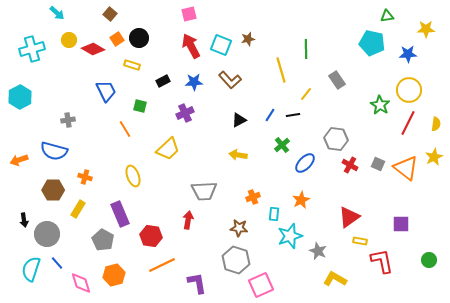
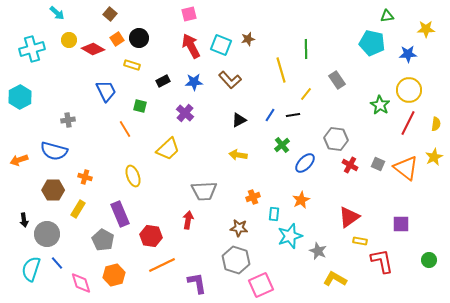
purple cross at (185, 113): rotated 24 degrees counterclockwise
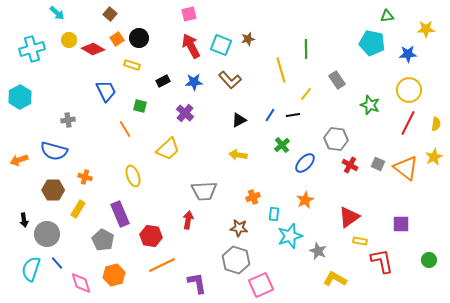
green star at (380, 105): moved 10 px left; rotated 12 degrees counterclockwise
orange star at (301, 200): moved 4 px right
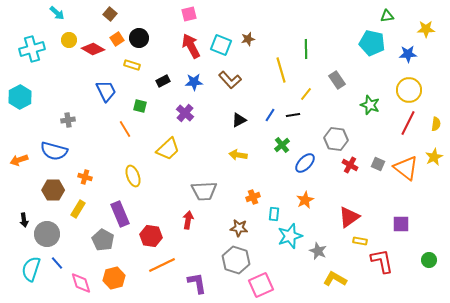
orange hexagon at (114, 275): moved 3 px down
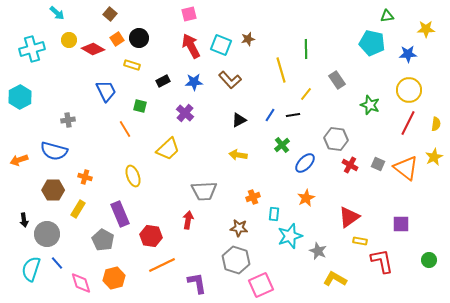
orange star at (305, 200): moved 1 px right, 2 px up
